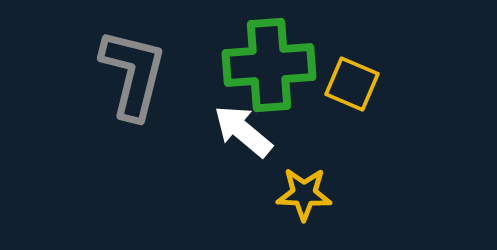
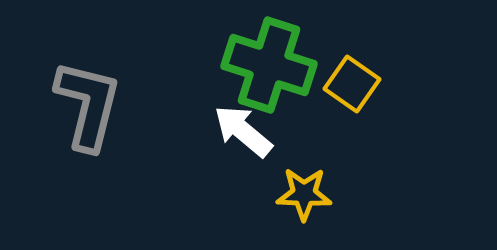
green cross: rotated 22 degrees clockwise
gray L-shape: moved 45 px left, 31 px down
yellow square: rotated 12 degrees clockwise
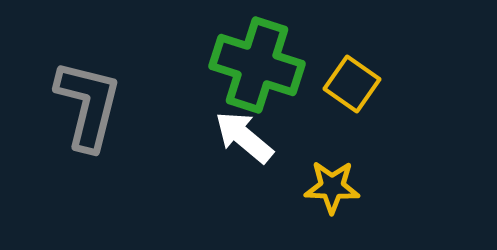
green cross: moved 12 px left
white arrow: moved 1 px right, 6 px down
yellow star: moved 28 px right, 7 px up
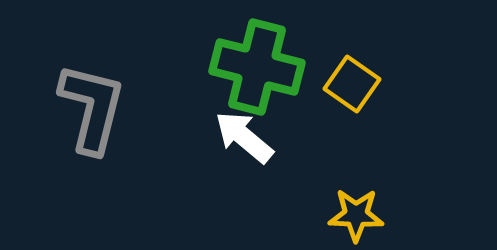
green cross: moved 2 px down; rotated 4 degrees counterclockwise
gray L-shape: moved 4 px right, 3 px down
yellow star: moved 24 px right, 28 px down
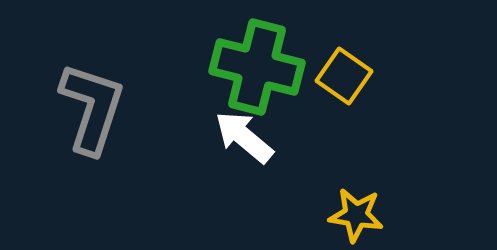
yellow square: moved 8 px left, 8 px up
gray L-shape: rotated 4 degrees clockwise
yellow star: rotated 6 degrees clockwise
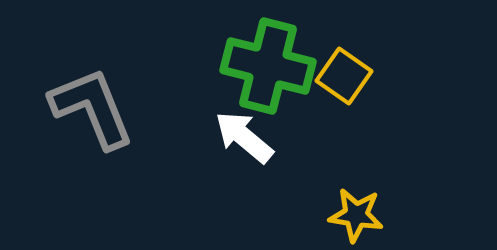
green cross: moved 11 px right, 1 px up
gray L-shape: rotated 40 degrees counterclockwise
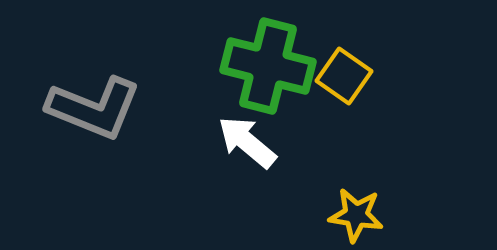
gray L-shape: moved 2 px right; rotated 134 degrees clockwise
white arrow: moved 3 px right, 5 px down
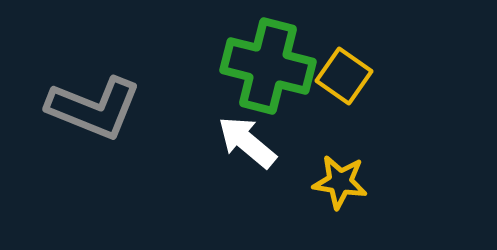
yellow star: moved 16 px left, 33 px up
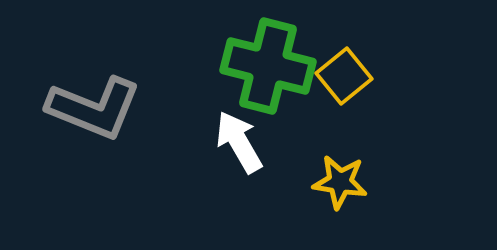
yellow square: rotated 16 degrees clockwise
white arrow: moved 8 px left; rotated 20 degrees clockwise
